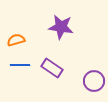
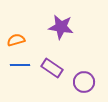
purple circle: moved 10 px left, 1 px down
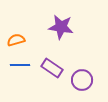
purple circle: moved 2 px left, 2 px up
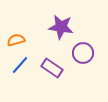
blue line: rotated 48 degrees counterclockwise
purple circle: moved 1 px right, 27 px up
